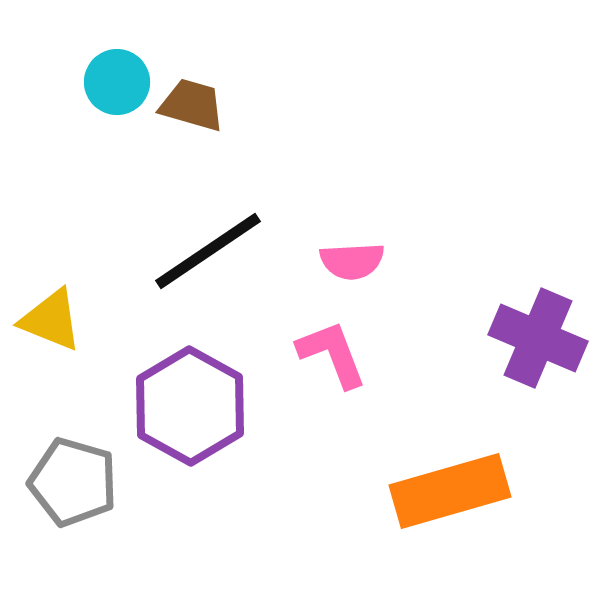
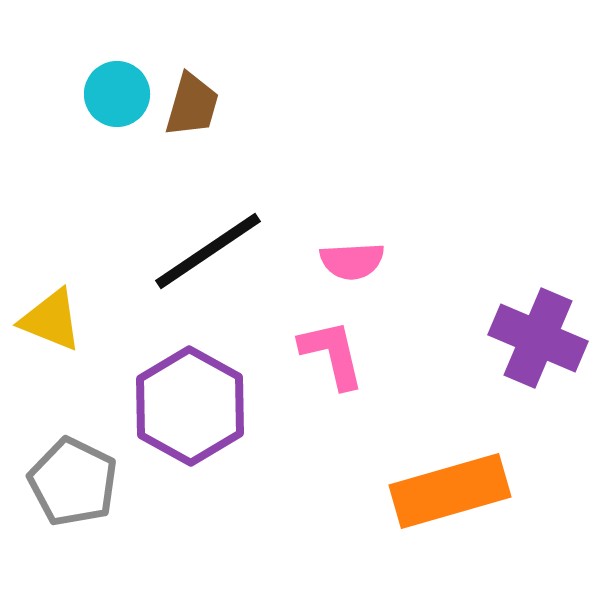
cyan circle: moved 12 px down
brown trapezoid: rotated 90 degrees clockwise
pink L-shape: rotated 8 degrees clockwise
gray pentagon: rotated 10 degrees clockwise
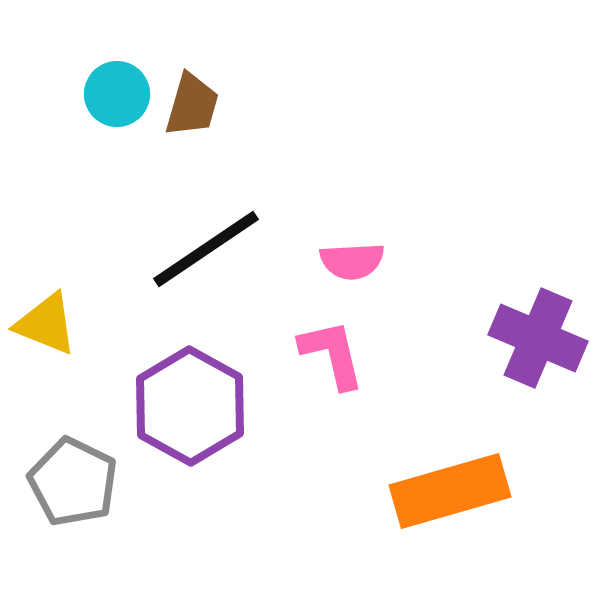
black line: moved 2 px left, 2 px up
yellow triangle: moved 5 px left, 4 px down
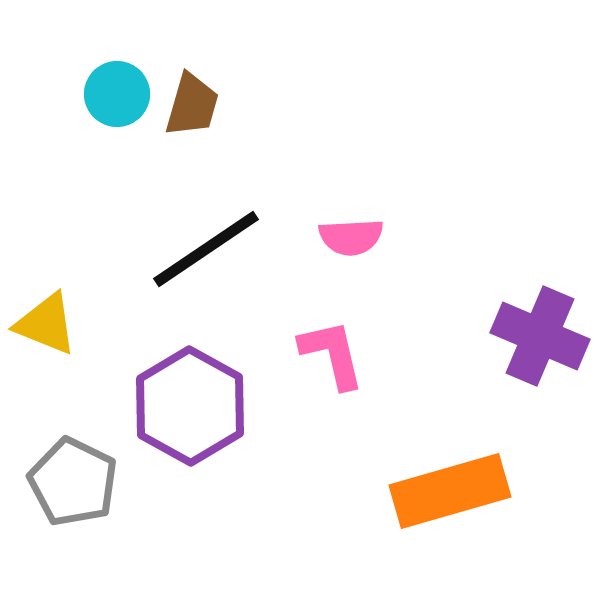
pink semicircle: moved 1 px left, 24 px up
purple cross: moved 2 px right, 2 px up
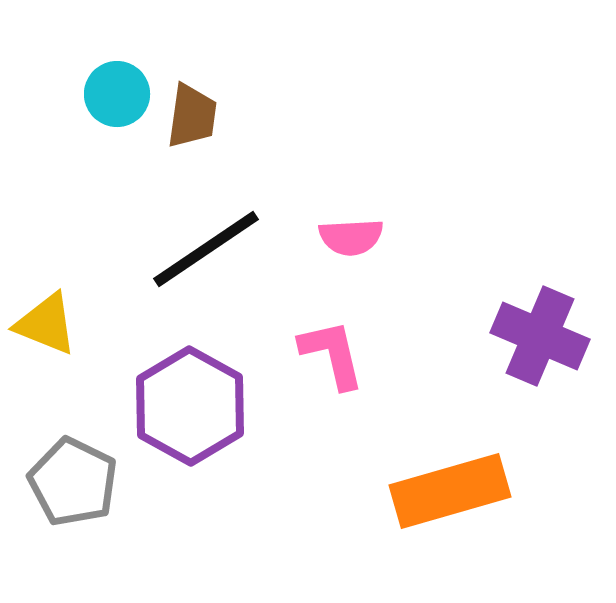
brown trapezoid: moved 11 px down; rotated 8 degrees counterclockwise
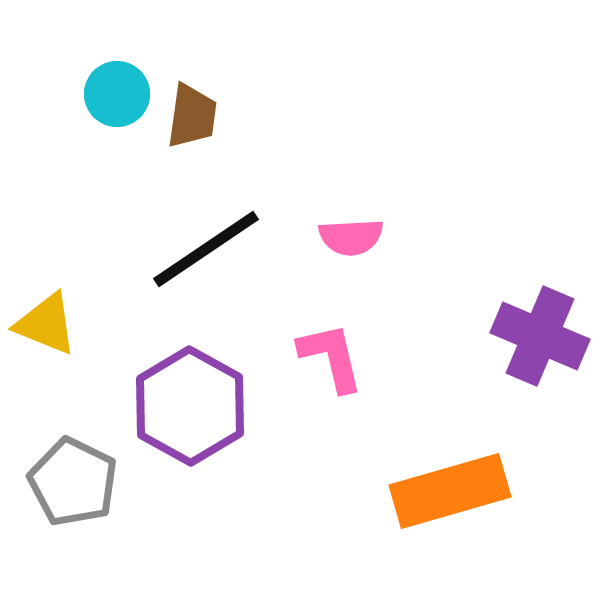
pink L-shape: moved 1 px left, 3 px down
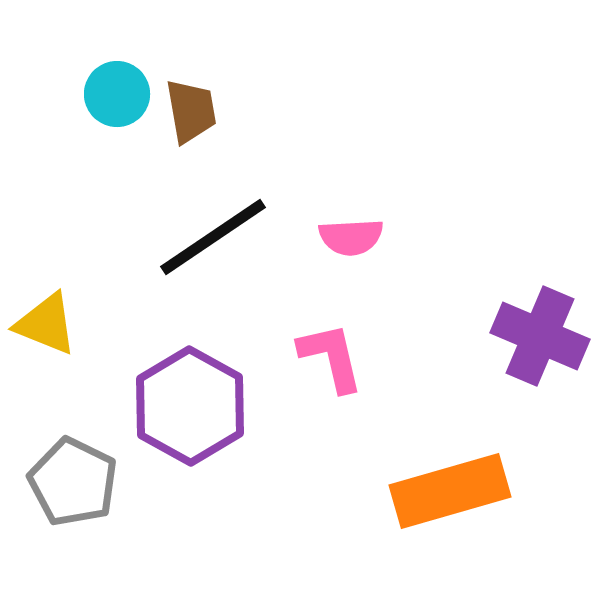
brown trapezoid: moved 1 px left, 5 px up; rotated 18 degrees counterclockwise
black line: moved 7 px right, 12 px up
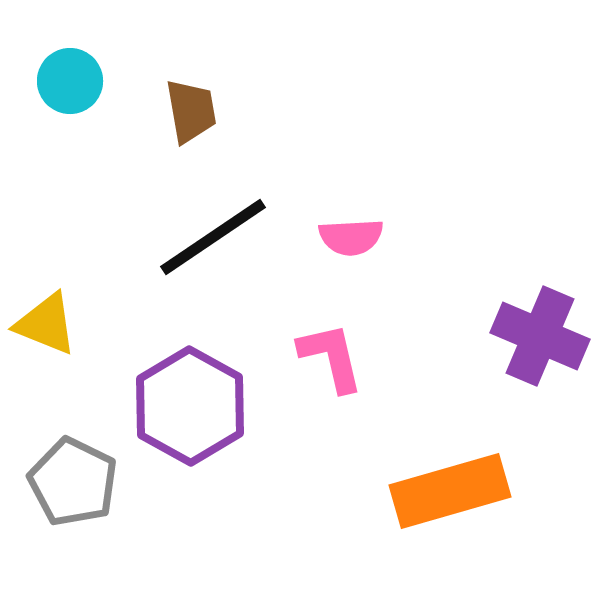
cyan circle: moved 47 px left, 13 px up
